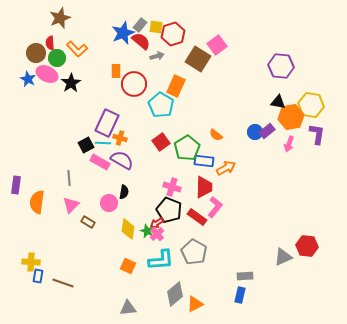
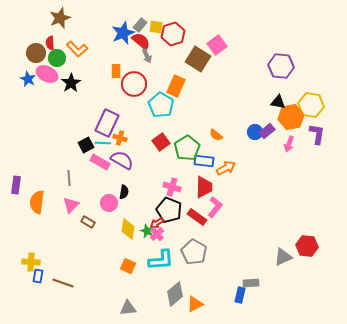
gray arrow at (157, 56): moved 10 px left; rotated 80 degrees clockwise
gray rectangle at (245, 276): moved 6 px right, 7 px down
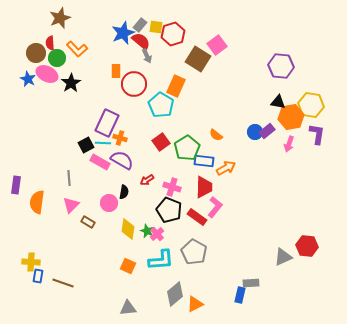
red arrow at (157, 223): moved 10 px left, 43 px up
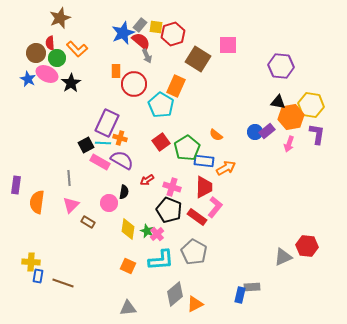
pink square at (217, 45): moved 11 px right; rotated 36 degrees clockwise
gray rectangle at (251, 283): moved 1 px right, 4 px down
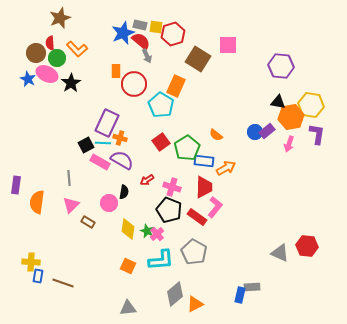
gray rectangle at (140, 25): rotated 64 degrees clockwise
gray triangle at (283, 257): moved 3 px left, 4 px up; rotated 48 degrees clockwise
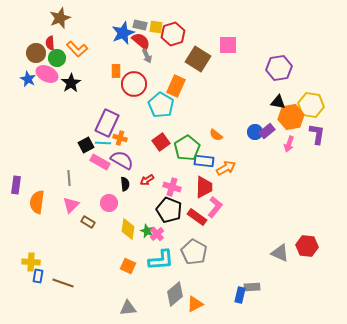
purple hexagon at (281, 66): moved 2 px left, 2 px down; rotated 15 degrees counterclockwise
black semicircle at (124, 192): moved 1 px right, 8 px up; rotated 16 degrees counterclockwise
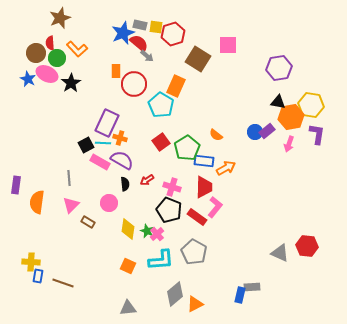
red semicircle at (141, 41): moved 2 px left, 2 px down
gray arrow at (147, 56): rotated 24 degrees counterclockwise
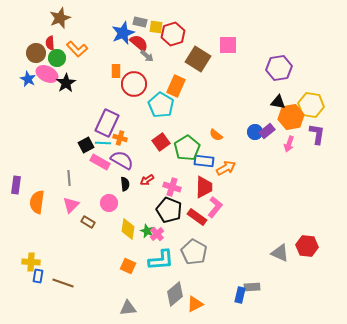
gray rectangle at (140, 25): moved 3 px up
black star at (71, 83): moved 5 px left
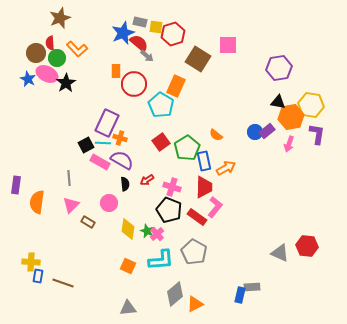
blue rectangle at (204, 161): rotated 72 degrees clockwise
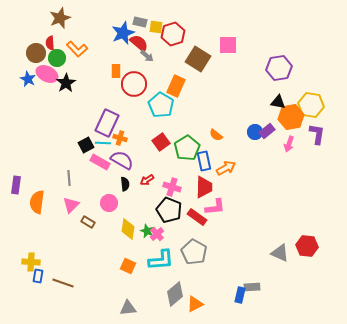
pink L-shape at (215, 207): rotated 45 degrees clockwise
